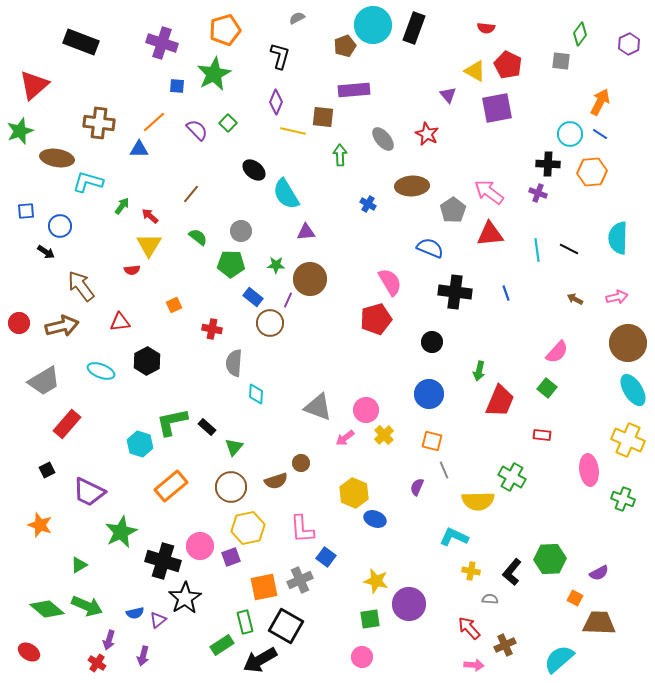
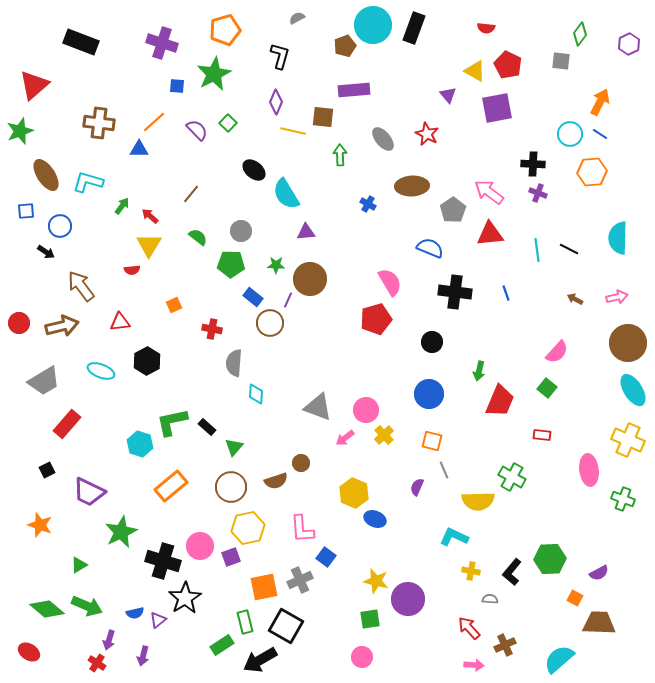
brown ellipse at (57, 158): moved 11 px left, 17 px down; rotated 48 degrees clockwise
black cross at (548, 164): moved 15 px left
purple circle at (409, 604): moved 1 px left, 5 px up
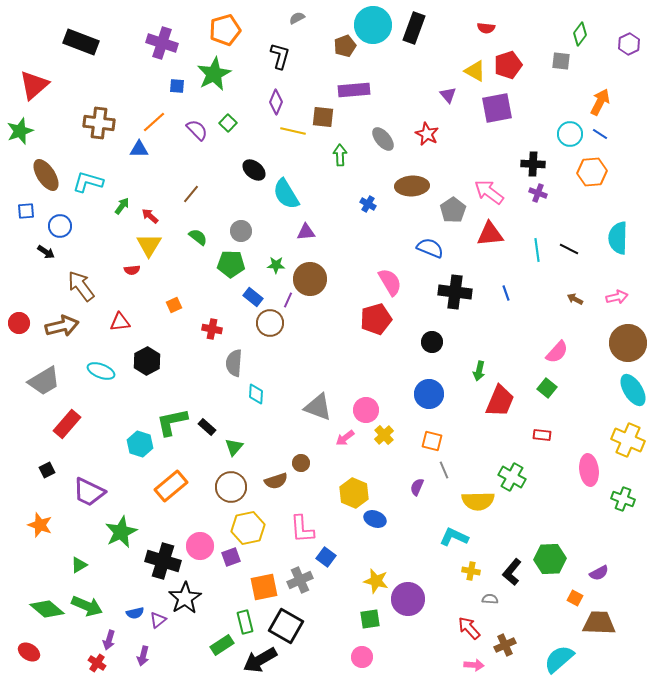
red pentagon at (508, 65): rotated 28 degrees clockwise
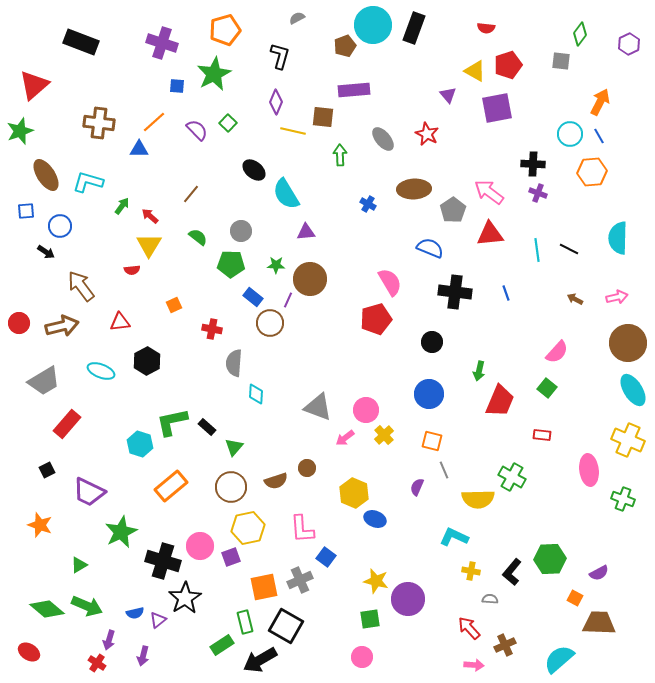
blue line at (600, 134): moved 1 px left, 2 px down; rotated 28 degrees clockwise
brown ellipse at (412, 186): moved 2 px right, 3 px down
brown circle at (301, 463): moved 6 px right, 5 px down
yellow semicircle at (478, 501): moved 2 px up
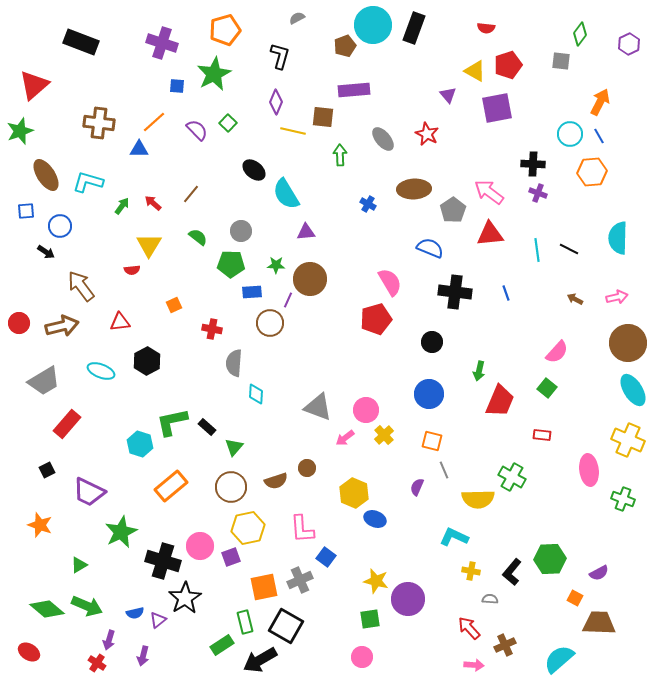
red arrow at (150, 216): moved 3 px right, 13 px up
blue rectangle at (253, 297): moved 1 px left, 5 px up; rotated 42 degrees counterclockwise
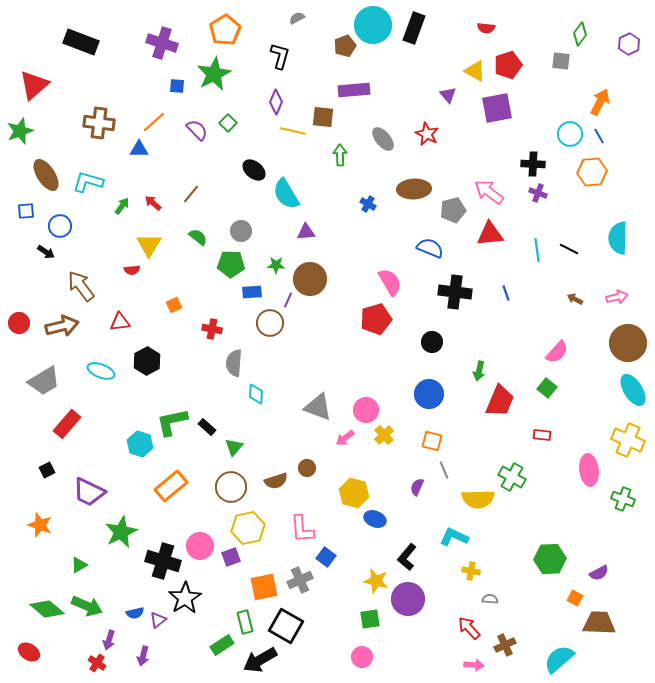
orange pentagon at (225, 30): rotated 16 degrees counterclockwise
gray pentagon at (453, 210): rotated 20 degrees clockwise
yellow hexagon at (354, 493): rotated 8 degrees counterclockwise
black L-shape at (512, 572): moved 105 px left, 15 px up
